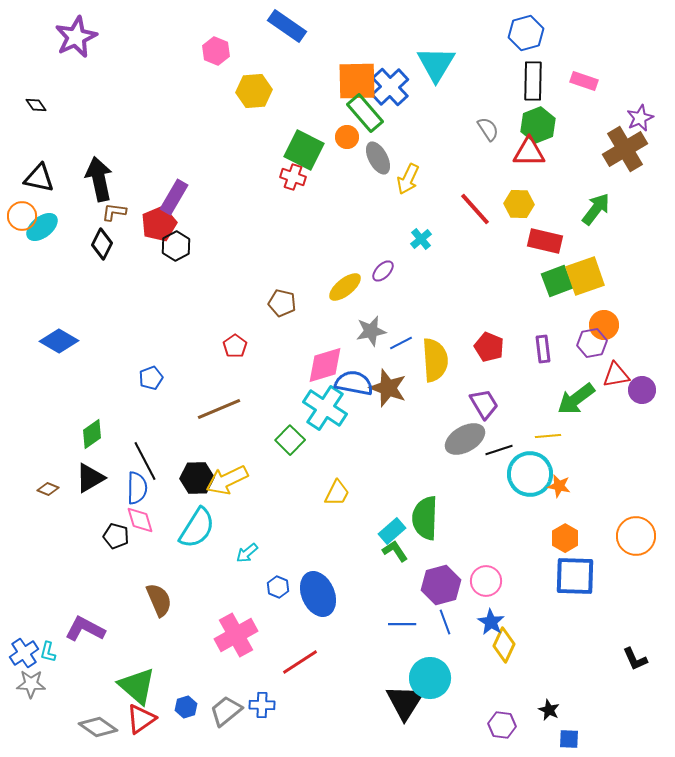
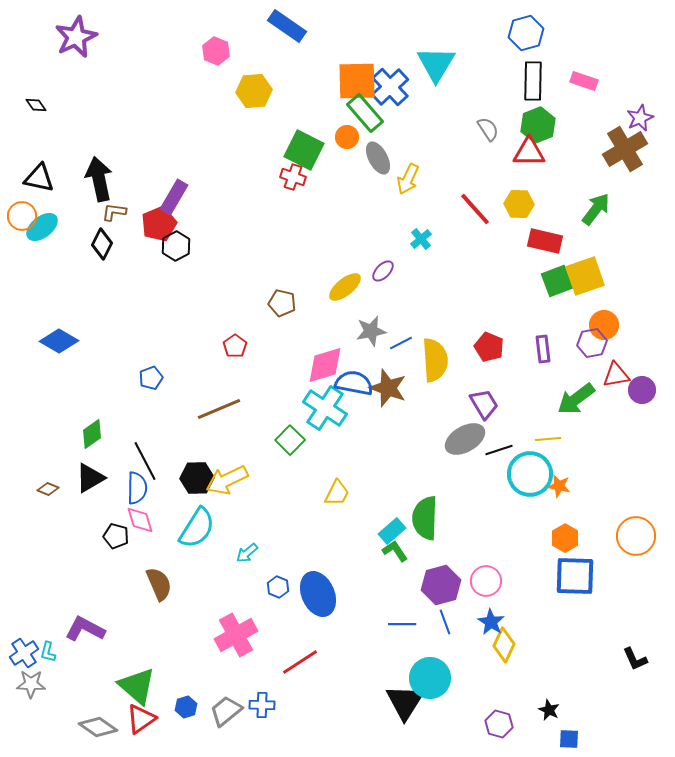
yellow line at (548, 436): moved 3 px down
brown semicircle at (159, 600): moved 16 px up
purple hexagon at (502, 725): moved 3 px left, 1 px up; rotated 8 degrees clockwise
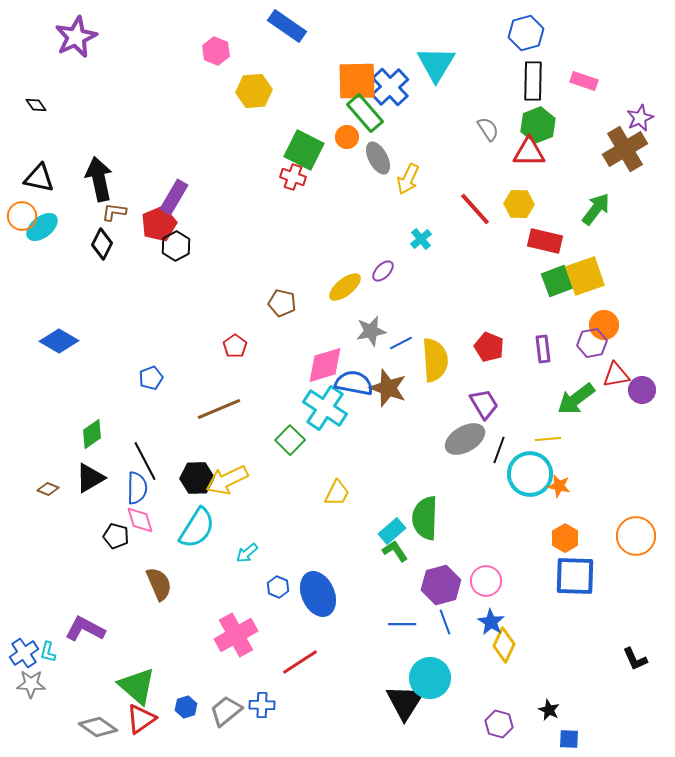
black line at (499, 450): rotated 52 degrees counterclockwise
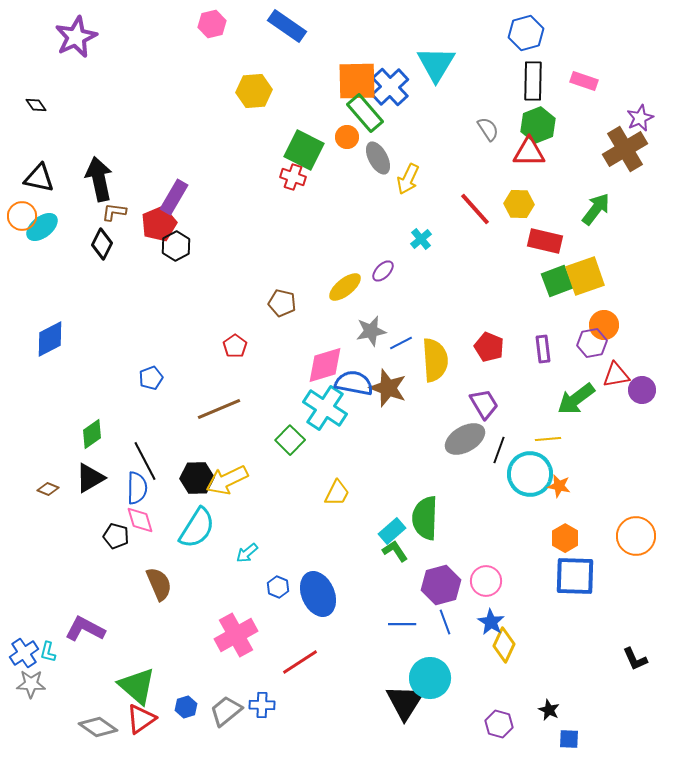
pink hexagon at (216, 51): moved 4 px left, 27 px up; rotated 24 degrees clockwise
blue diamond at (59, 341): moved 9 px left, 2 px up; rotated 57 degrees counterclockwise
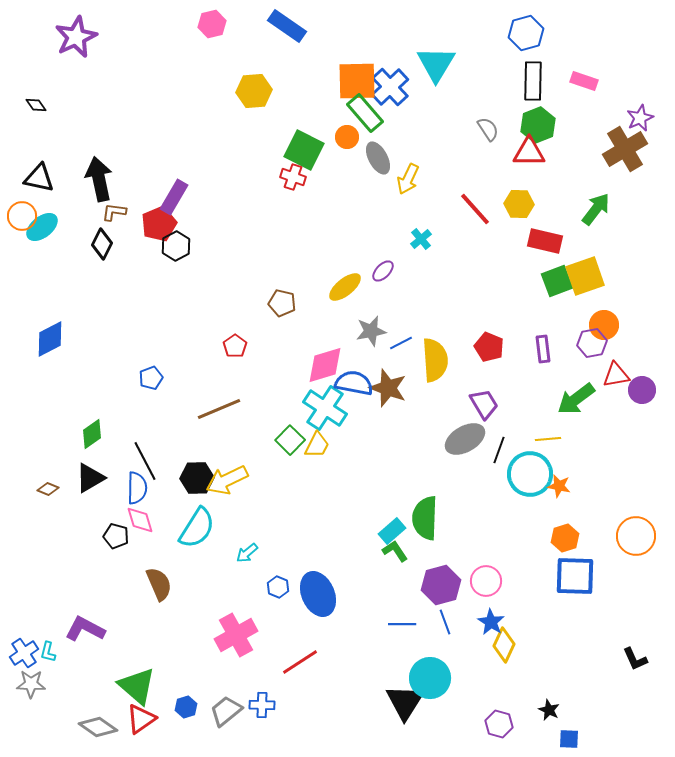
yellow trapezoid at (337, 493): moved 20 px left, 48 px up
orange hexagon at (565, 538): rotated 12 degrees clockwise
